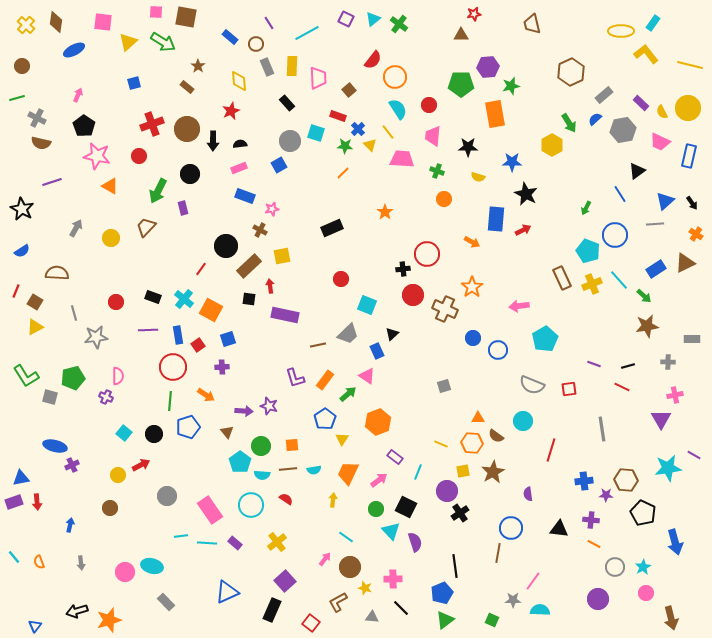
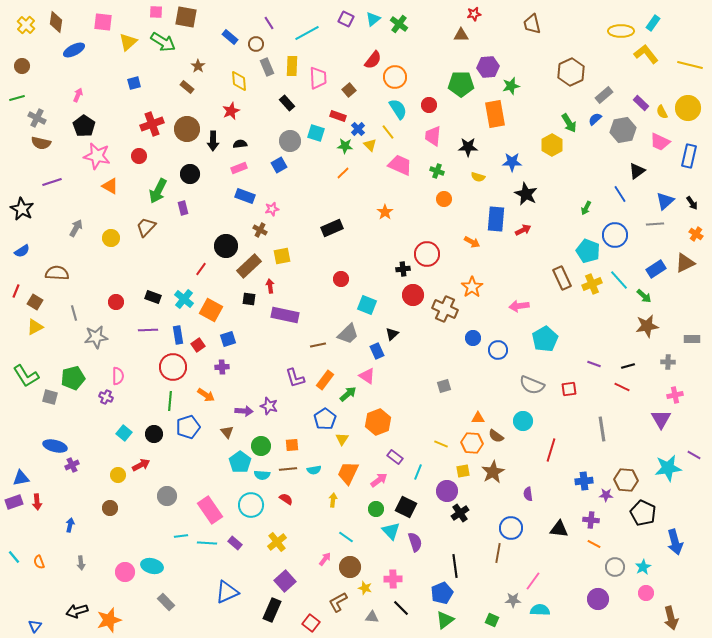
pink trapezoid at (402, 159): moved 2 px left, 6 px down; rotated 20 degrees clockwise
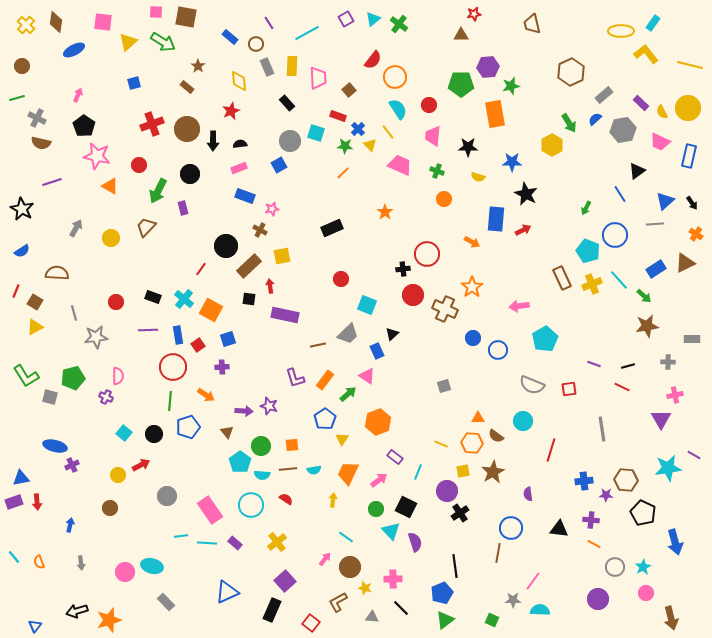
purple square at (346, 19): rotated 35 degrees clockwise
red circle at (139, 156): moved 9 px down
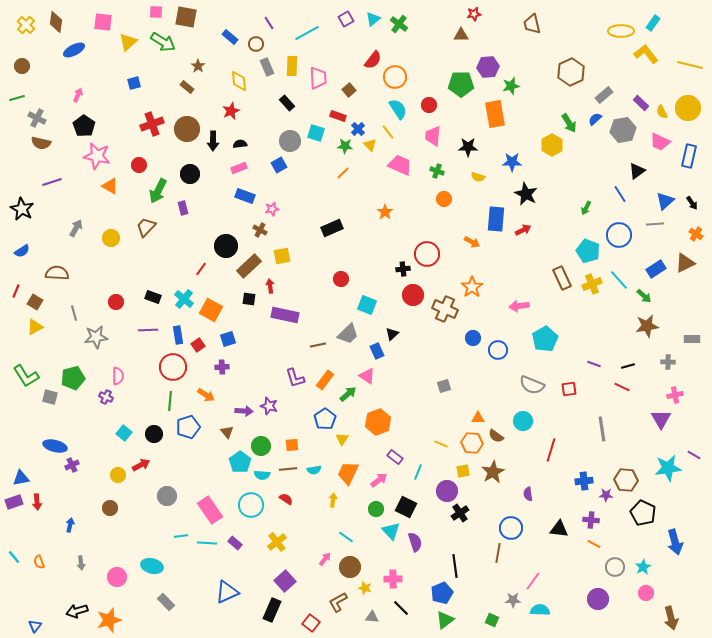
blue circle at (615, 235): moved 4 px right
pink circle at (125, 572): moved 8 px left, 5 px down
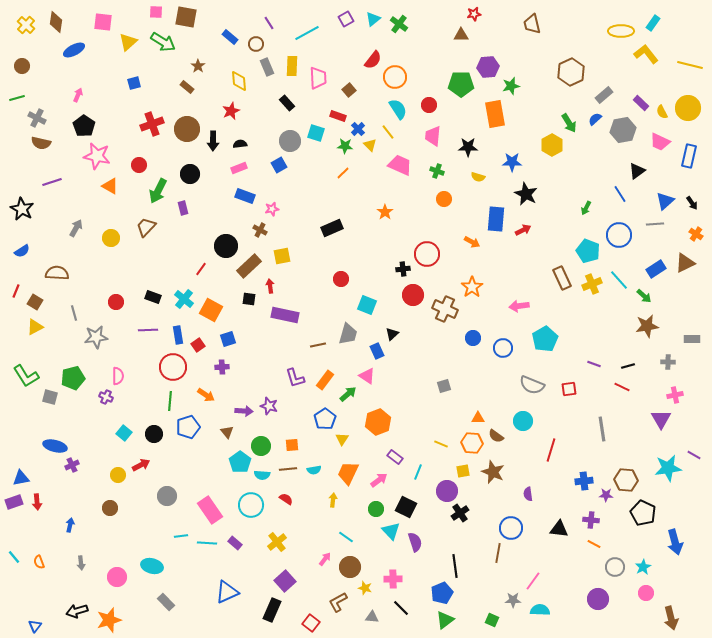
gray trapezoid at (348, 334): rotated 30 degrees counterclockwise
blue circle at (498, 350): moved 5 px right, 2 px up
brown star at (493, 472): rotated 20 degrees counterclockwise
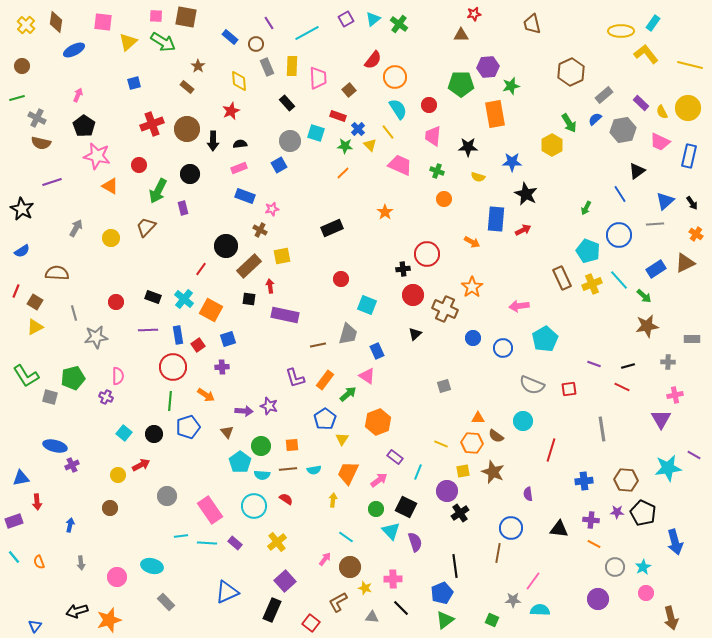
pink square at (156, 12): moved 4 px down
black triangle at (392, 334): moved 23 px right
purple star at (606, 495): moved 11 px right, 17 px down
purple rectangle at (14, 502): moved 19 px down
cyan circle at (251, 505): moved 3 px right, 1 px down
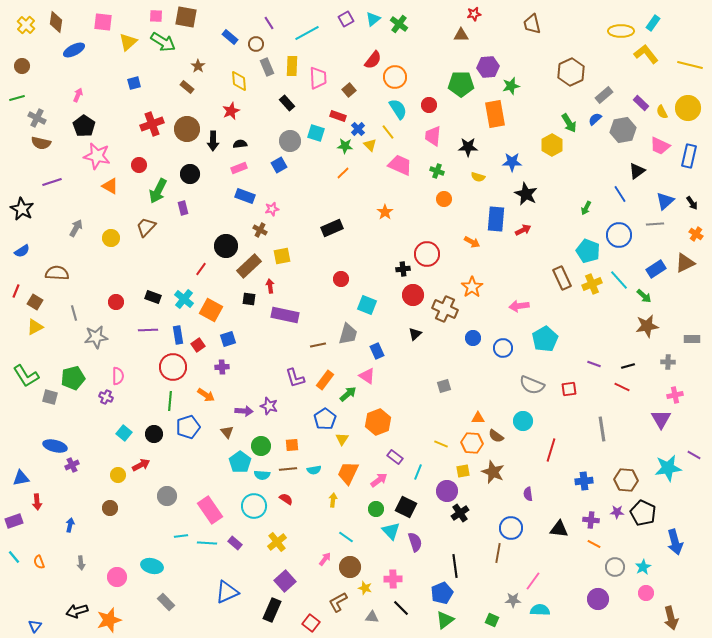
pink trapezoid at (660, 142): moved 4 px down
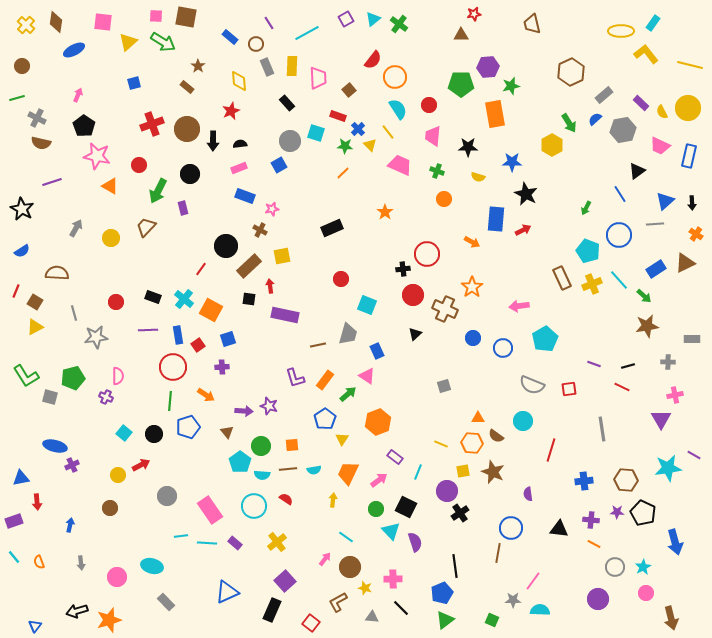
black arrow at (692, 203): rotated 32 degrees clockwise
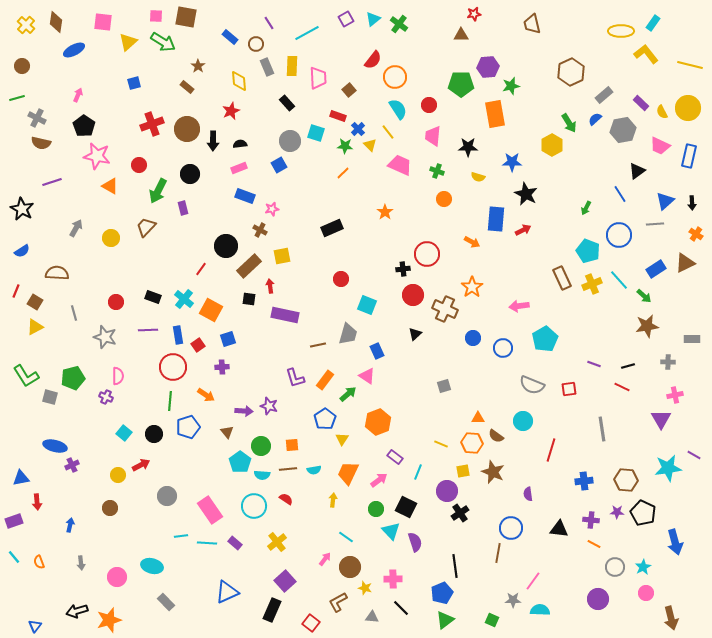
gray star at (96, 337): moved 9 px right; rotated 25 degrees clockwise
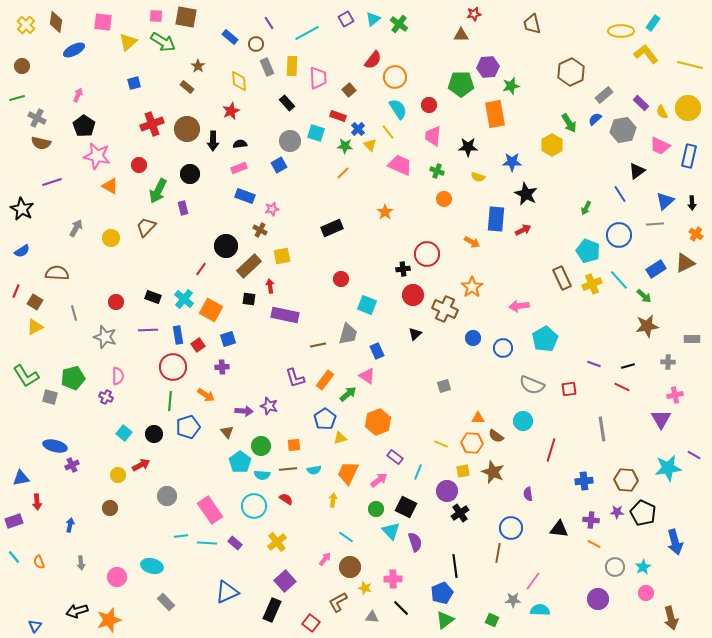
yellow triangle at (342, 439): moved 2 px left, 1 px up; rotated 40 degrees clockwise
orange square at (292, 445): moved 2 px right
